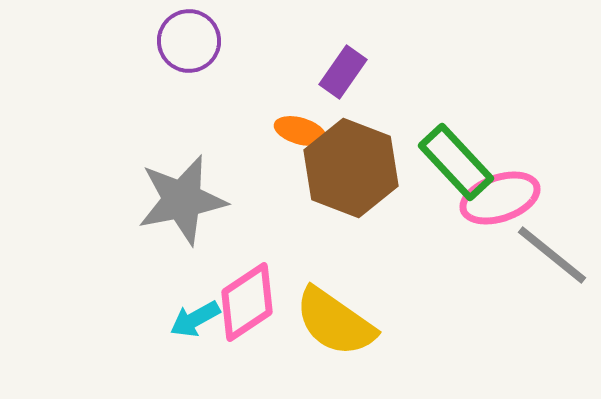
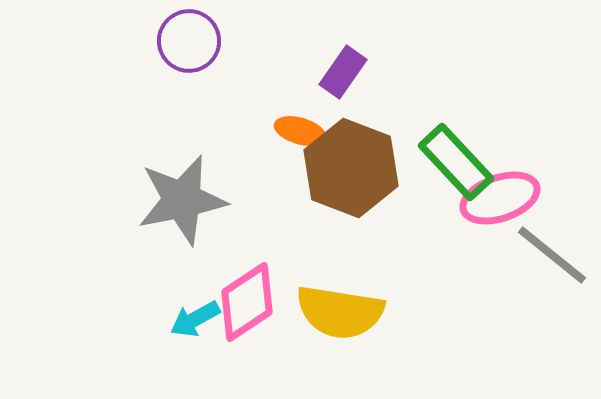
yellow semicircle: moved 5 px right, 10 px up; rotated 26 degrees counterclockwise
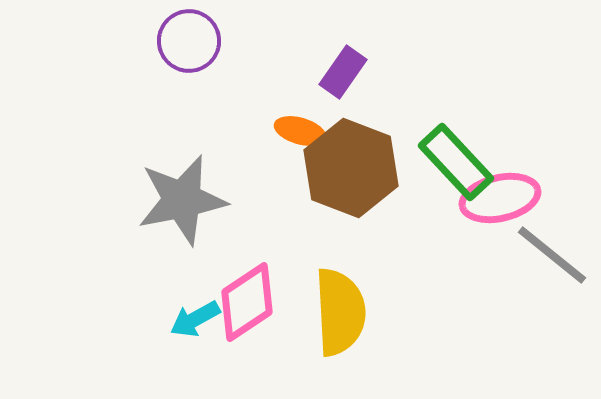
pink ellipse: rotated 6 degrees clockwise
yellow semicircle: rotated 102 degrees counterclockwise
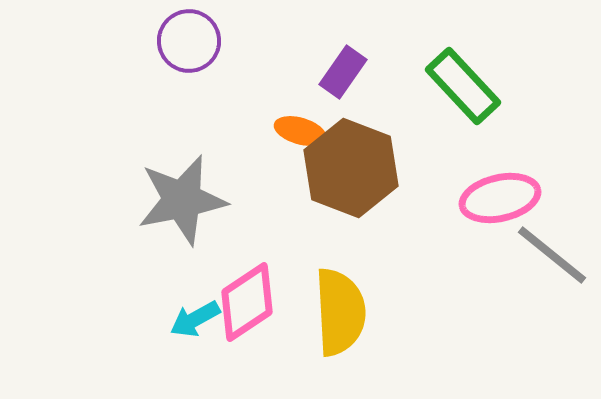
green rectangle: moved 7 px right, 76 px up
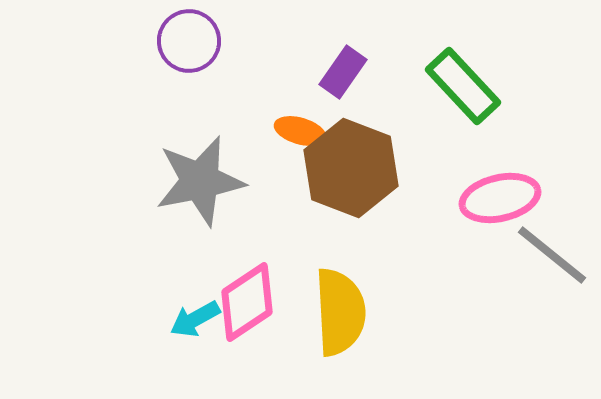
gray star: moved 18 px right, 19 px up
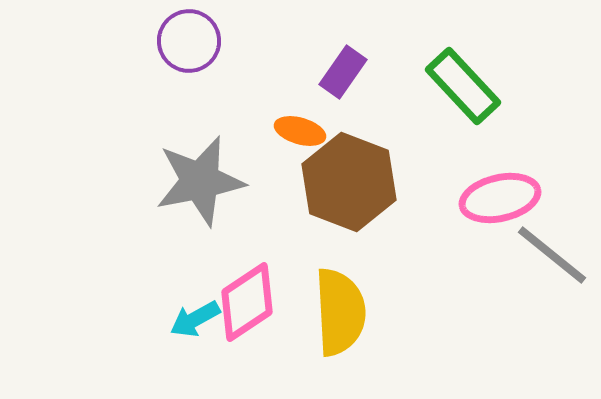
brown hexagon: moved 2 px left, 14 px down
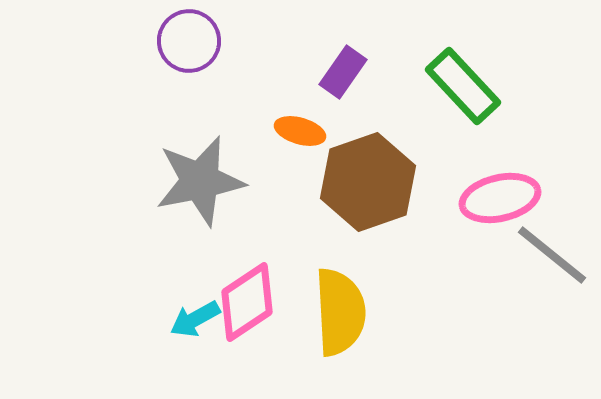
brown hexagon: moved 19 px right; rotated 20 degrees clockwise
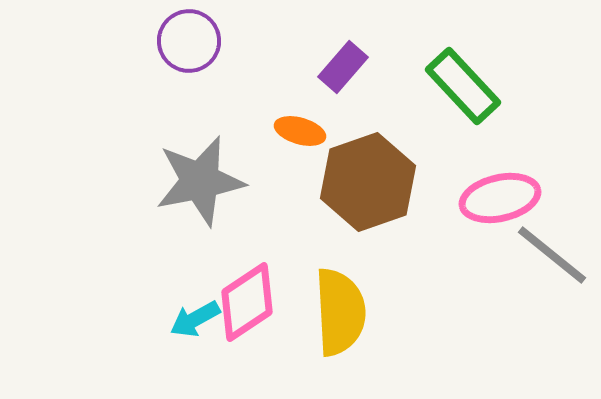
purple rectangle: moved 5 px up; rotated 6 degrees clockwise
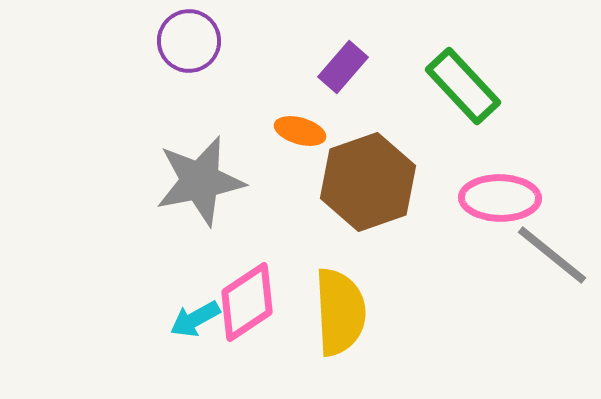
pink ellipse: rotated 14 degrees clockwise
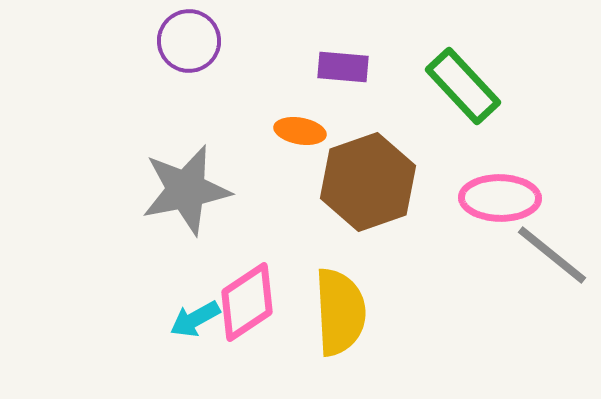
purple rectangle: rotated 54 degrees clockwise
orange ellipse: rotated 6 degrees counterclockwise
gray star: moved 14 px left, 9 px down
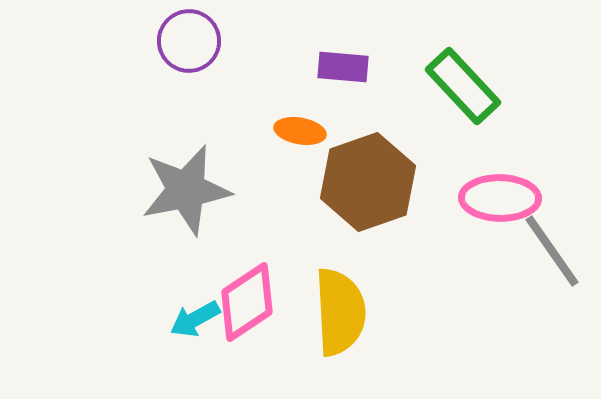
gray line: moved 4 px up; rotated 16 degrees clockwise
